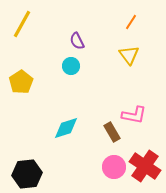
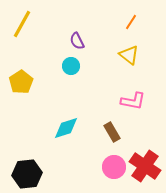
yellow triangle: rotated 15 degrees counterclockwise
pink L-shape: moved 1 px left, 14 px up
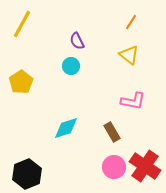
black hexagon: rotated 16 degrees counterclockwise
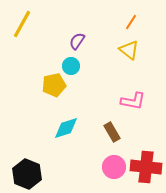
purple semicircle: rotated 60 degrees clockwise
yellow triangle: moved 5 px up
yellow pentagon: moved 33 px right, 3 px down; rotated 20 degrees clockwise
red cross: moved 1 px right, 1 px down; rotated 28 degrees counterclockwise
black hexagon: rotated 16 degrees counterclockwise
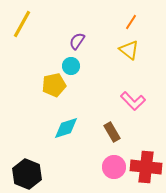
pink L-shape: rotated 35 degrees clockwise
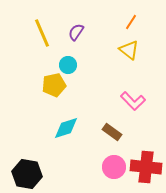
yellow line: moved 20 px right, 9 px down; rotated 52 degrees counterclockwise
purple semicircle: moved 1 px left, 9 px up
cyan circle: moved 3 px left, 1 px up
brown rectangle: rotated 24 degrees counterclockwise
black hexagon: rotated 12 degrees counterclockwise
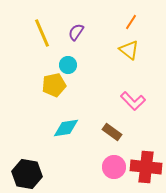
cyan diamond: rotated 8 degrees clockwise
